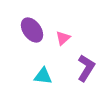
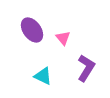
pink triangle: rotated 28 degrees counterclockwise
cyan triangle: rotated 18 degrees clockwise
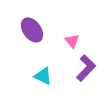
pink triangle: moved 9 px right, 3 px down
purple L-shape: rotated 12 degrees clockwise
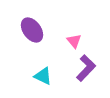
pink triangle: moved 2 px right
